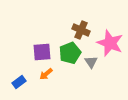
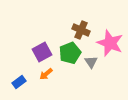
purple square: rotated 24 degrees counterclockwise
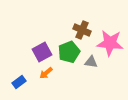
brown cross: moved 1 px right
pink star: rotated 16 degrees counterclockwise
green pentagon: moved 1 px left, 1 px up
gray triangle: rotated 48 degrees counterclockwise
orange arrow: moved 1 px up
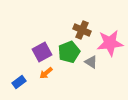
pink star: rotated 12 degrees counterclockwise
gray triangle: rotated 24 degrees clockwise
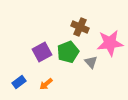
brown cross: moved 2 px left, 3 px up
green pentagon: moved 1 px left
gray triangle: rotated 16 degrees clockwise
orange arrow: moved 11 px down
